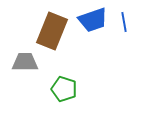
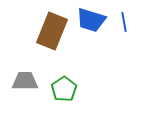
blue trapezoid: moved 2 px left; rotated 36 degrees clockwise
gray trapezoid: moved 19 px down
green pentagon: rotated 20 degrees clockwise
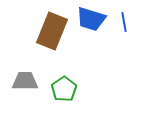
blue trapezoid: moved 1 px up
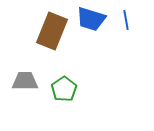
blue line: moved 2 px right, 2 px up
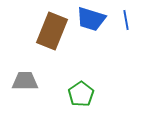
green pentagon: moved 17 px right, 5 px down
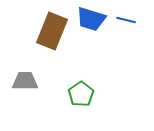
blue line: rotated 66 degrees counterclockwise
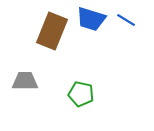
blue line: rotated 18 degrees clockwise
green pentagon: rotated 25 degrees counterclockwise
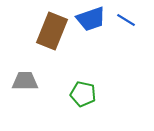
blue trapezoid: rotated 36 degrees counterclockwise
green pentagon: moved 2 px right
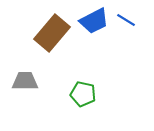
blue trapezoid: moved 3 px right, 2 px down; rotated 8 degrees counterclockwise
brown rectangle: moved 2 px down; rotated 18 degrees clockwise
